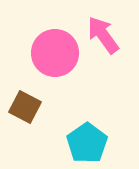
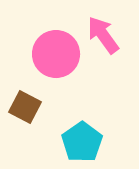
pink circle: moved 1 px right, 1 px down
cyan pentagon: moved 5 px left, 1 px up
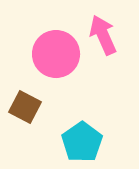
pink arrow: rotated 12 degrees clockwise
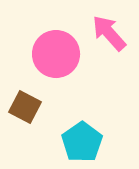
pink arrow: moved 6 px right, 2 px up; rotated 18 degrees counterclockwise
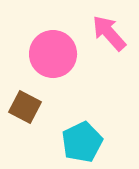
pink circle: moved 3 px left
cyan pentagon: rotated 9 degrees clockwise
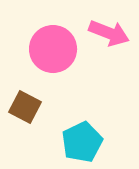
pink arrow: rotated 153 degrees clockwise
pink circle: moved 5 px up
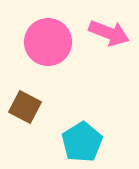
pink circle: moved 5 px left, 7 px up
cyan pentagon: rotated 6 degrees counterclockwise
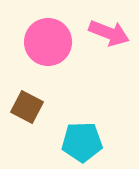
brown square: moved 2 px right
cyan pentagon: rotated 30 degrees clockwise
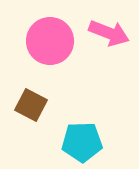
pink circle: moved 2 px right, 1 px up
brown square: moved 4 px right, 2 px up
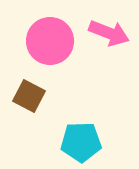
brown square: moved 2 px left, 9 px up
cyan pentagon: moved 1 px left
